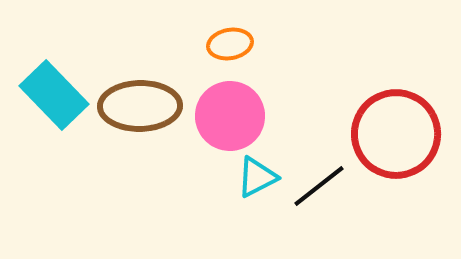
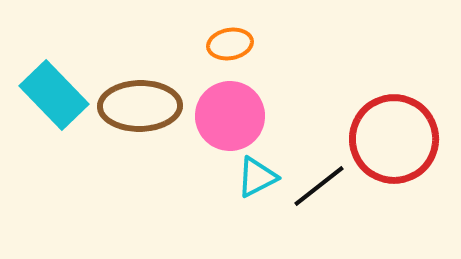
red circle: moved 2 px left, 5 px down
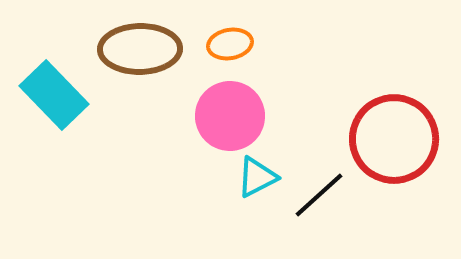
brown ellipse: moved 57 px up
black line: moved 9 px down; rotated 4 degrees counterclockwise
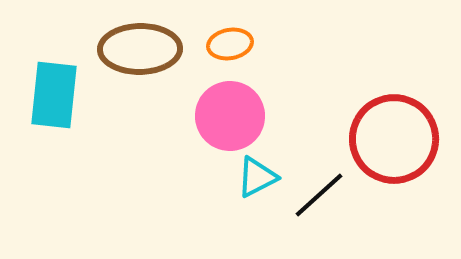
cyan rectangle: rotated 50 degrees clockwise
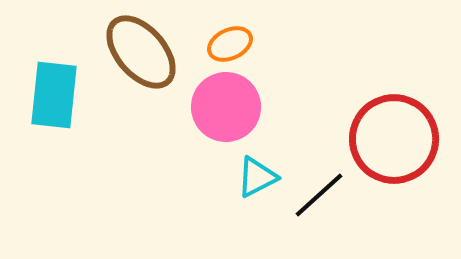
orange ellipse: rotated 15 degrees counterclockwise
brown ellipse: moved 1 px right, 3 px down; rotated 50 degrees clockwise
pink circle: moved 4 px left, 9 px up
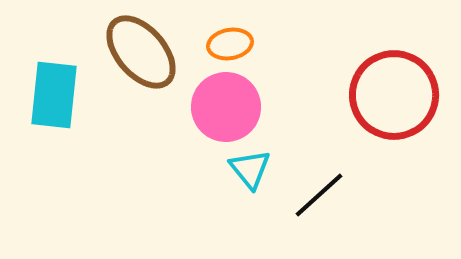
orange ellipse: rotated 15 degrees clockwise
red circle: moved 44 px up
cyan triangle: moved 7 px left, 8 px up; rotated 42 degrees counterclockwise
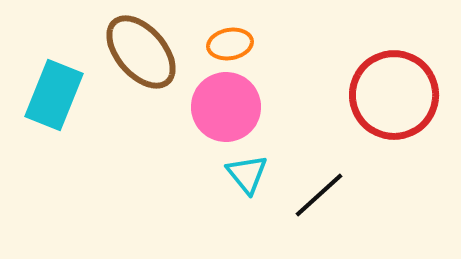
cyan rectangle: rotated 16 degrees clockwise
cyan triangle: moved 3 px left, 5 px down
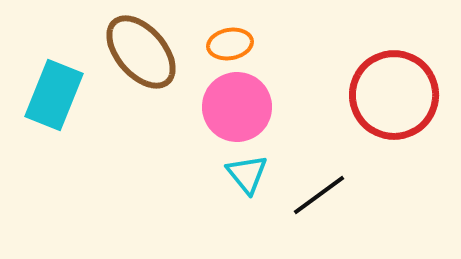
pink circle: moved 11 px right
black line: rotated 6 degrees clockwise
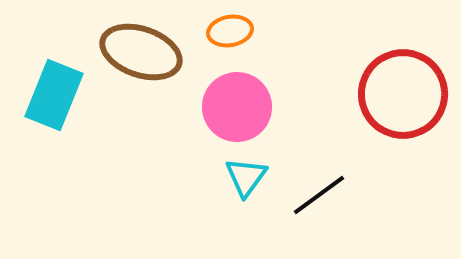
orange ellipse: moved 13 px up
brown ellipse: rotated 30 degrees counterclockwise
red circle: moved 9 px right, 1 px up
cyan triangle: moved 1 px left, 3 px down; rotated 15 degrees clockwise
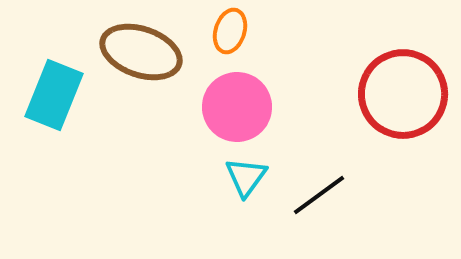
orange ellipse: rotated 63 degrees counterclockwise
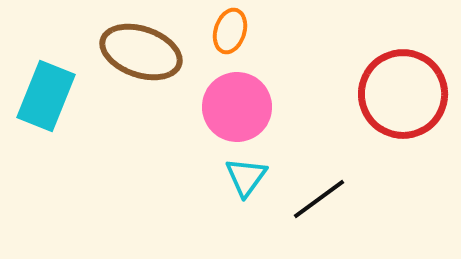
cyan rectangle: moved 8 px left, 1 px down
black line: moved 4 px down
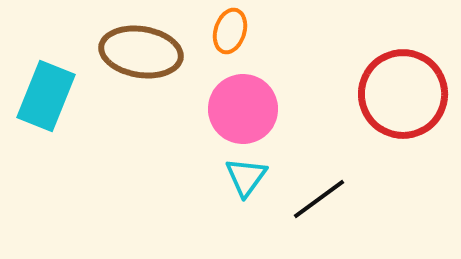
brown ellipse: rotated 10 degrees counterclockwise
pink circle: moved 6 px right, 2 px down
